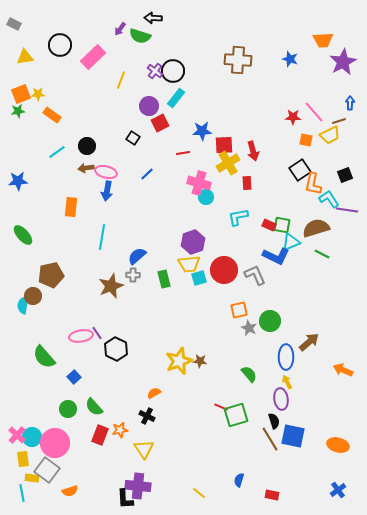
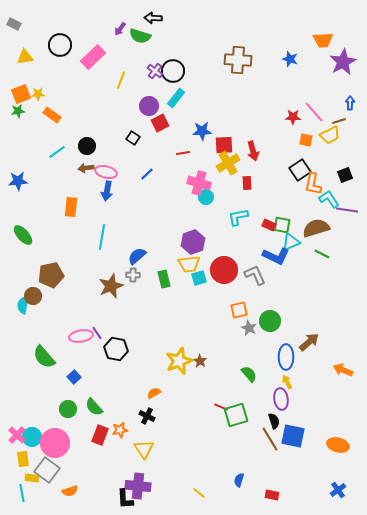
black hexagon at (116, 349): rotated 15 degrees counterclockwise
brown star at (200, 361): rotated 24 degrees clockwise
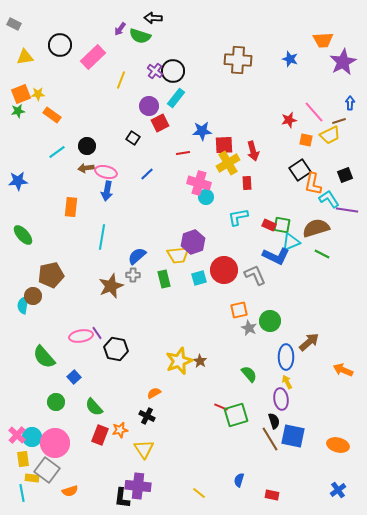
red star at (293, 117): moved 4 px left, 3 px down; rotated 14 degrees counterclockwise
yellow trapezoid at (189, 264): moved 11 px left, 9 px up
green circle at (68, 409): moved 12 px left, 7 px up
black L-shape at (125, 499): moved 3 px left, 1 px up; rotated 10 degrees clockwise
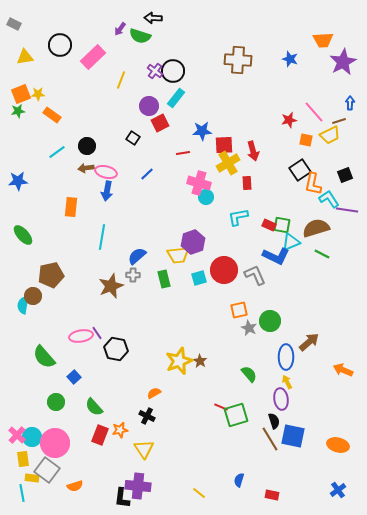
orange semicircle at (70, 491): moved 5 px right, 5 px up
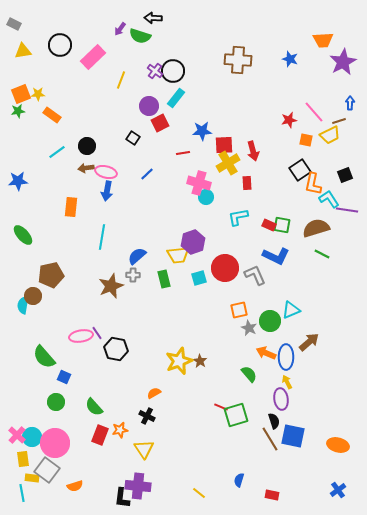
yellow triangle at (25, 57): moved 2 px left, 6 px up
cyan triangle at (291, 242): moved 68 px down
red circle at (224, 270): moved 1 px right, 2 px up
orange arrow at (343, 370): moved 77 px left, 17 px up
blue square at (74, 377): moved 10 px left; rotated 24 degrees counterclockwise
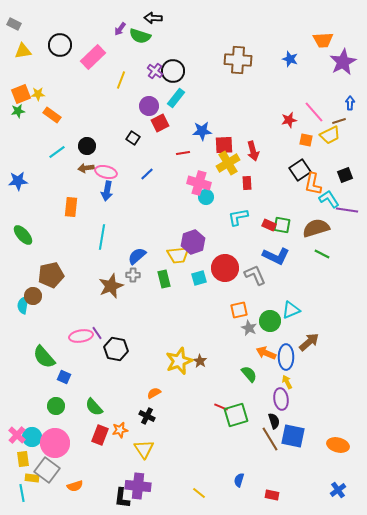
green circle at (56, 402): moved 4 px down
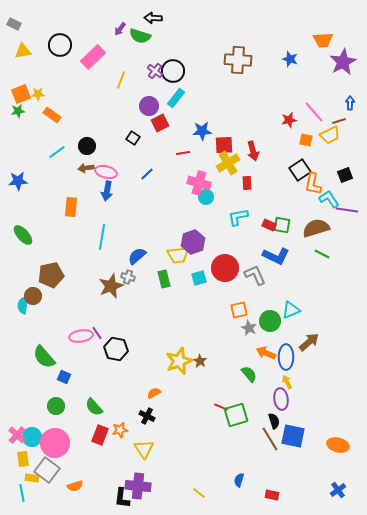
gray cross at (133, 275): moved 5 px left, 2 px down; rotated 16 degrees clockwise
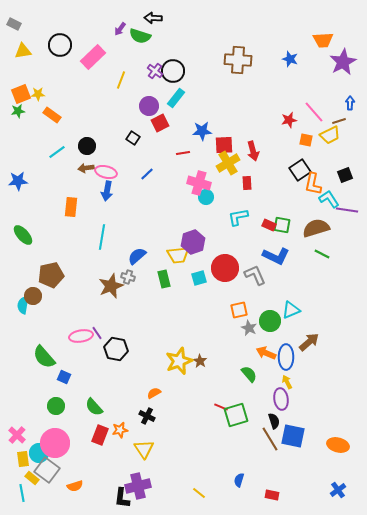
cyan circle at (32, 437): moved 7 px right, 16 px down
yellow rectangle at (32, 478): rotated 32 degrees clockwise
purple cross at (138, 486): rotated 20 degrees counterclockwise
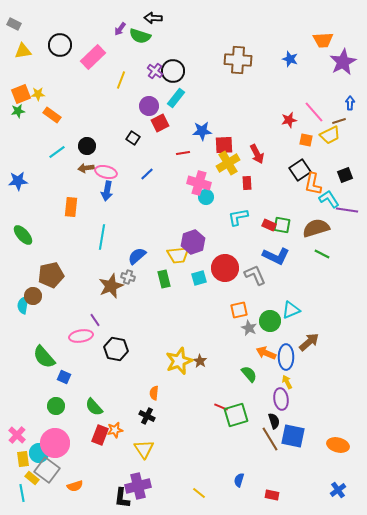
red arrow at (253, 151): moved 4 px right, 3 px down; rotated 12 degrees counterclockwise
purple line at (97, 333): moved 2 px left, 13 px up
orange semicircle at (154, 393): rotated 56 degrees counterclockwise
orange star at (120, 430): moved 5 px left
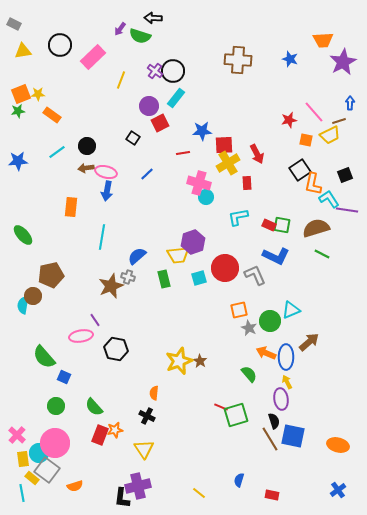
blue star at (18, 181): moved 20 px up
